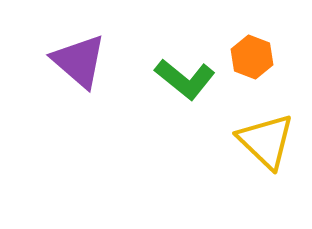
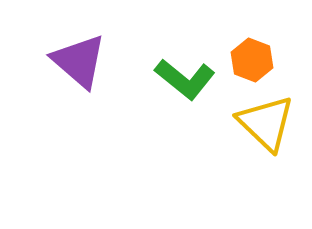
orange hexagon: moved 3 px down
yellow triangle: moved 18 px up
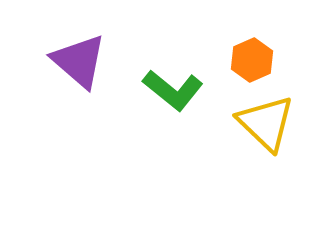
orange hexagon: rotated 15 degrees clockwise
green L-shape: moved 12 px left, 11 px down
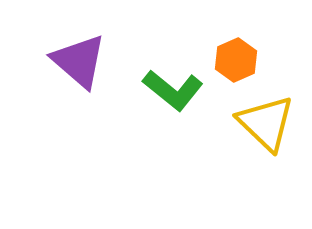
orange hexagon: moved 16 px left
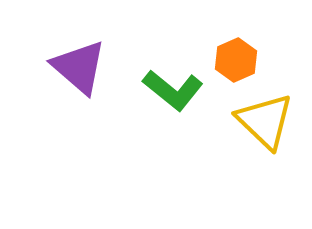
purple triangle: moved 6 px down
yellow triangle: moved 1 px left, 2 px up
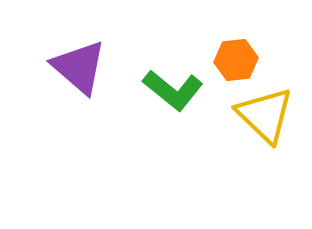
orange hexagon: rotated 18 degrees clockwise
yellow triangle: moved 6 px up
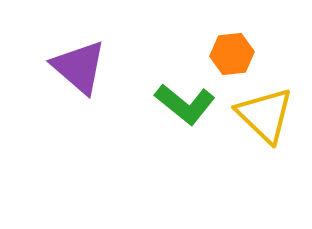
orange hexagon: moved 4 px left, 6 px up
green L-shape: moved 12 px right, 14 px down
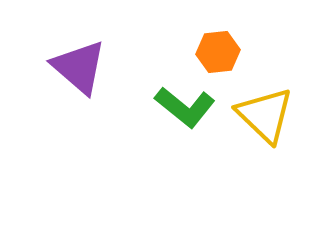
orange hexagon: moved 14 px left, 2 px up
green L-shape: moved 3 px down
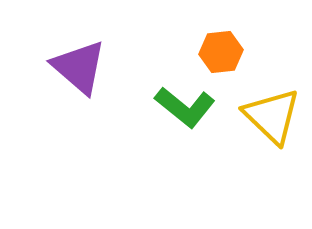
orange hexagon: moved 3 px right
yellow triangle: moved 7 px right, 1 px down
